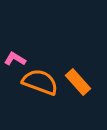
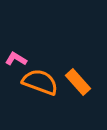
pink L-shape: moved 1 px right
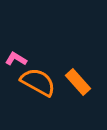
orange semicircle: moved 2 px left; rotated 9 degrees clockwise
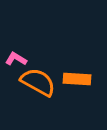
orange rectangle: moved 1 px left, 3 px up; rotated 44 degrees counterclockwise
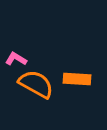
orange semicircle: moved 2 px left, 2 px down
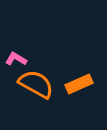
orange rectangle: moved 2 px right, 5 px down; rotated 28 degrees counterclockwise
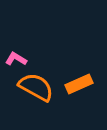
orange semicircle: moved 3 px down
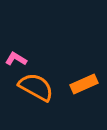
orange rectangle: moved 5 px right
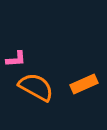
pink L-shape: rotated 145 degrees clockwise
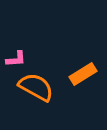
orange rectangle: moved 1 px left, 10 px up; rotated 8 degrees counterclockwise
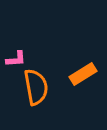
orange semicircle: rotated 51 degrees clockwise
